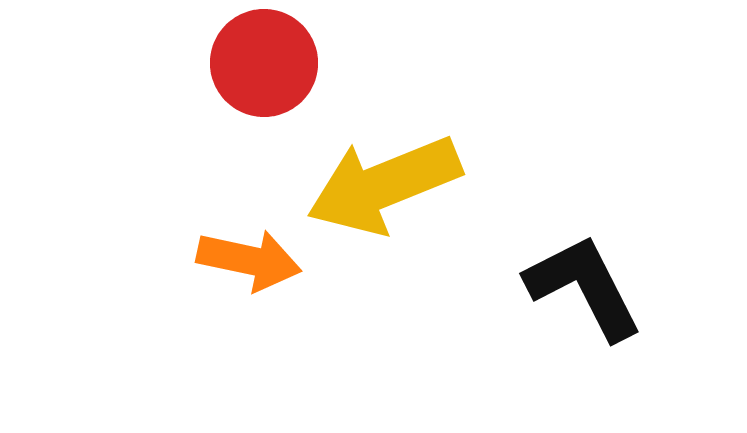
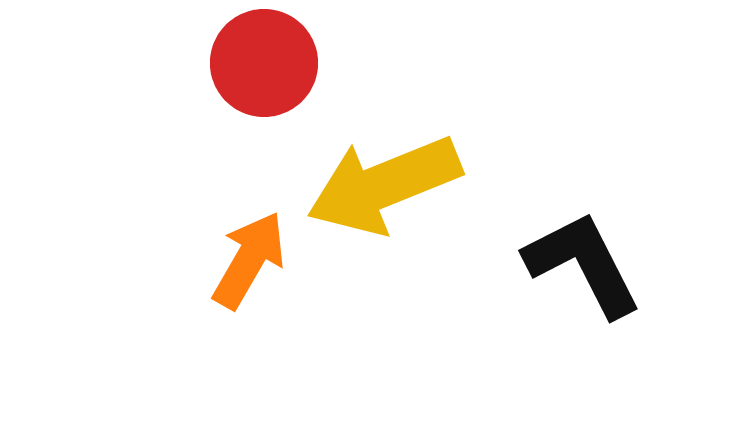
orange arrow: rotated 72 degrees counterclockwise
black L-shape: moved 1 px left, 23 px up
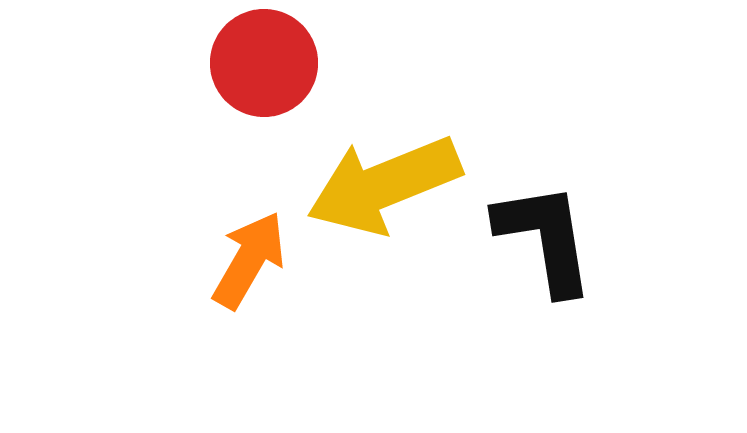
black L-shape: moved 38 px left, 26 px up; rotated 18 degrees clockwise
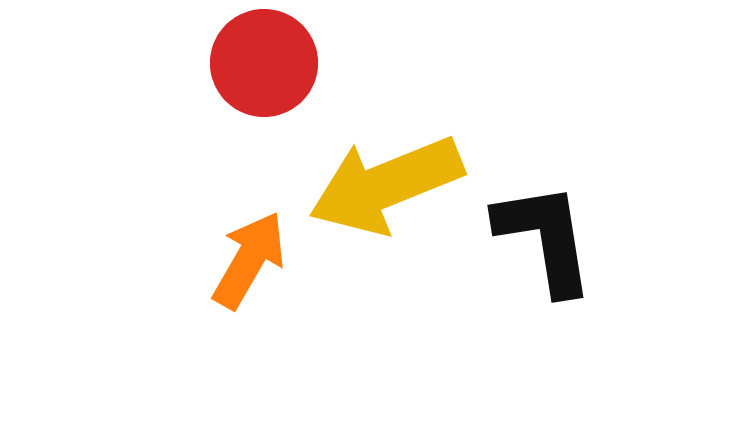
yellow arrow: moved 2 px right
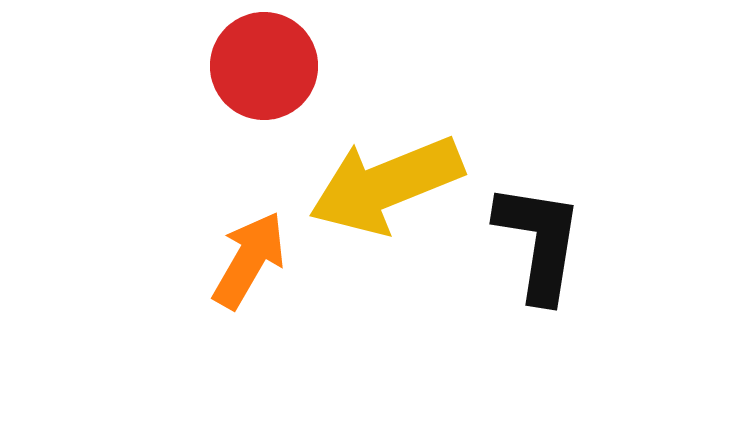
red circle: moved 3 px down
black L-shape: moved 6 px left, 4 px down; rotated 18 degrees clockwise
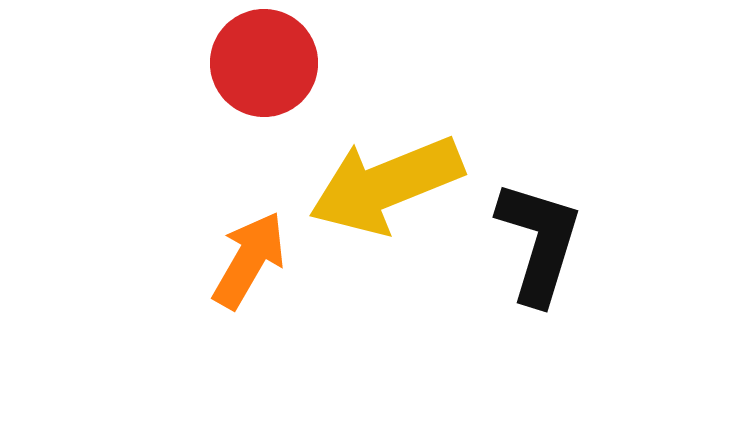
red circle: moved 3 px up
black L-shape: rotated 8 degrees clockwise
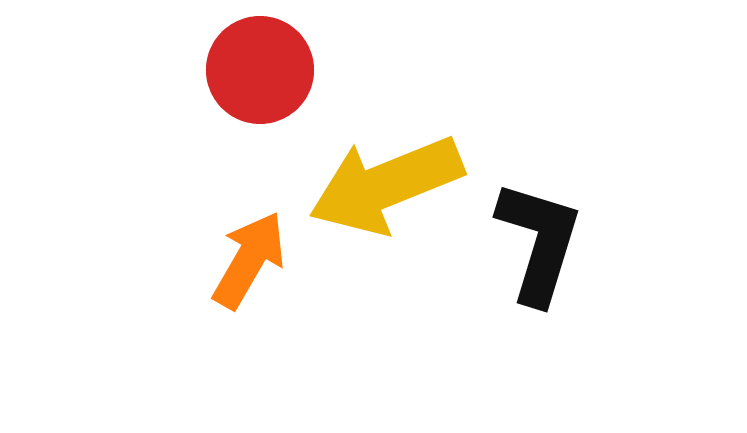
red circle: moved 4 px left, 7 px down
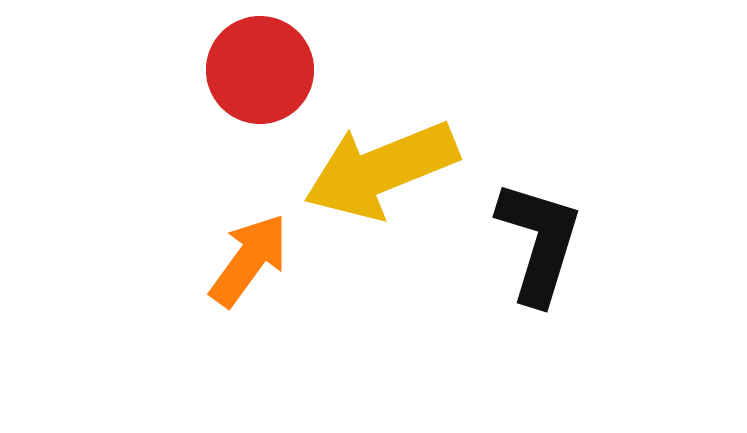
yellow arrow: moved 5 px left, 15 px up
orange arrow: rotated 6 degrees clockwise
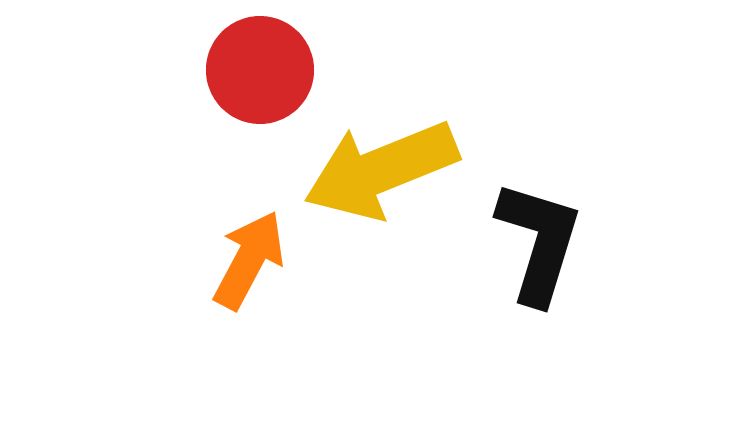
orange arrow: rotated 8 degrees counterclockwise
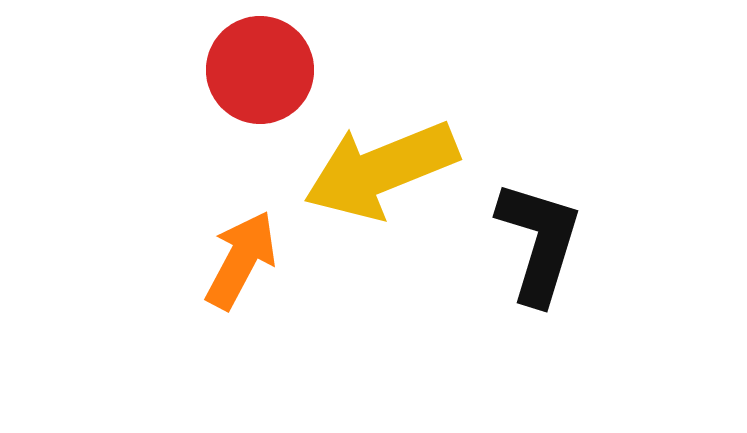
orange arrow: moved 8 px left
